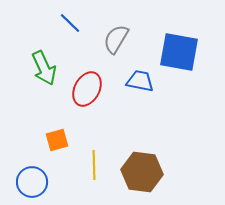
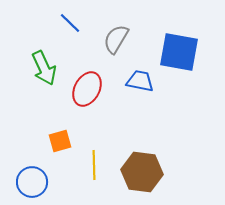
orange square: moved 3 px right, 1 px down
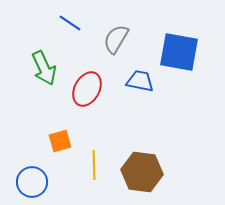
blue line: rotated 10 degrees counterclockwise
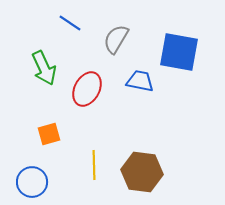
orange square: moved 11 px left, 7 px up
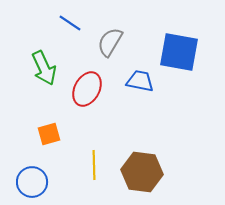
gray semicircle: moved 6 px left, 3 px down
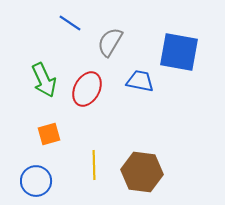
green arrow: moved 12 px down
blue circle: moved 4 px right, 1 px up
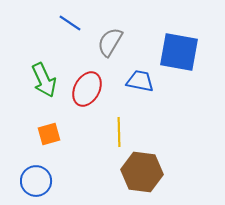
yellow line: moved 25 px right, 33 px up
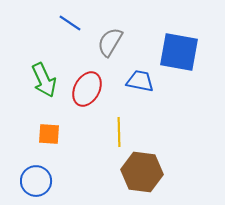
orange square: rotated 20 degrees clockwise
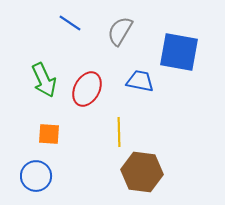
gray semicircle: moved 10 px right, 11 px up
blue circle: moved 5 px up
